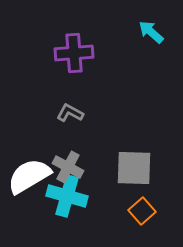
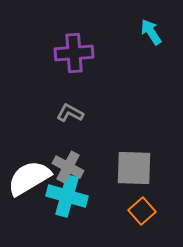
cyan arrow: rotated 16 degrees clockwise
white semicircle: moved 2 px down
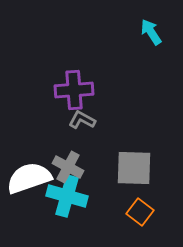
purple cross: moved 37 px down
gray L-shape: moved 12 px right, 7 px down
white semicircle: rotated 12 degrees clockwise
orange square: moved 2 px left, 1 px down; rotated 12 degrees counterclockwise
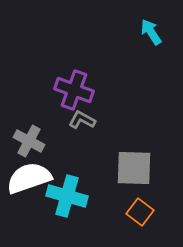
purple cross: rotated 24 degrees clockwise
gray cross: moved 39 px left, 26 px up
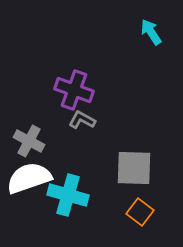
cyan cross: moved 1 px right, 1 px up
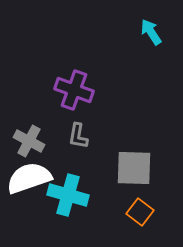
gray L-shape: moved 4 px left, 16 px down; rotated 108 degrees counterclockwise
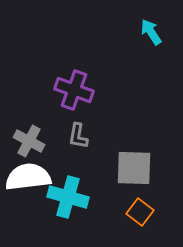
white semicircle: moved 1 px left, 1 px up; rotated 12 degrees clockwise
cyan cross: moved 2 px down
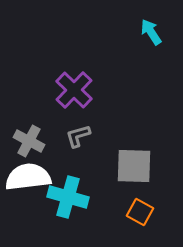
purple cross: rotated 24 degrees clockwise
gray L-shape: rotated 64 degrees clockwise
gray square: moved 2 px up
orange square: rotated 8 degrees counterclockwise
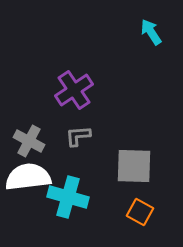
purple cross: rotated 12 degrees clockwise
gray L-shape: rotated 12 degrees clockwise
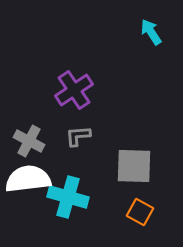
white semicircle: moved 2 px down
